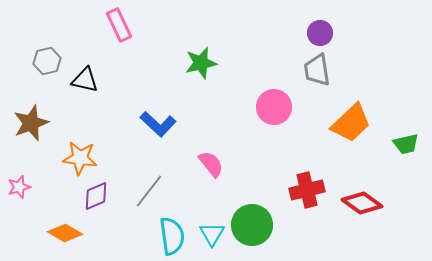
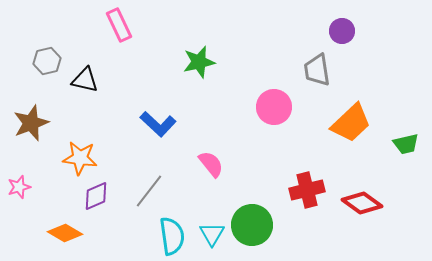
purple circle: moved 22 px right, 2 px up
green star: moved 2 px left, 1 px up
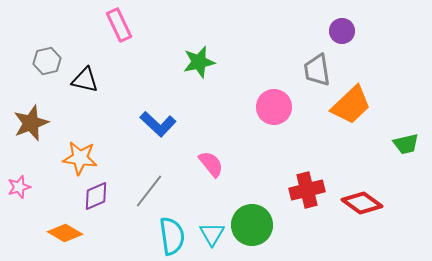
orange trapezoid: moved 18 px up
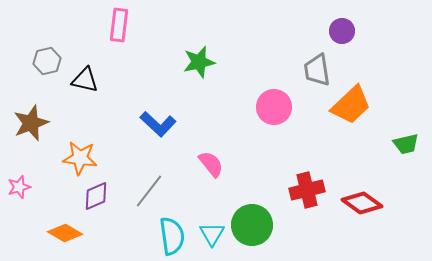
pink rectangle: rotated 32 degrees clockwise
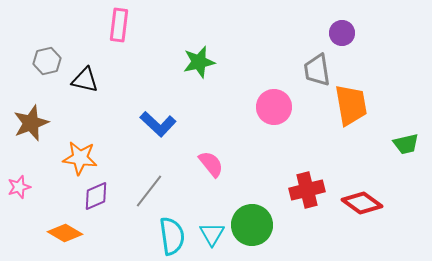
purple circle: moved 2 px down
orange trapezoid: rotated 57 degrees counterclockwise
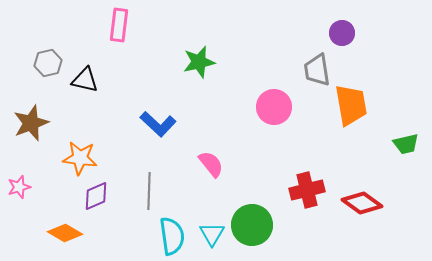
gray hexagon: moved 1 px right, 2 px down
gray line: rotated 36 degrees counterclockwise
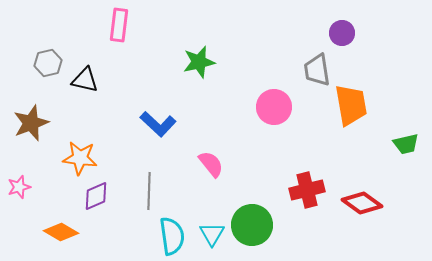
orange diamond: moved 4 px left, 1 px up
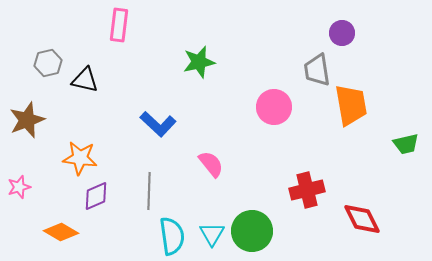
brown star: moved 4 px left, 3 px up
red diamond: moved 16 px down; rotated 27 degrees clockwise
green circle: moved 6 px down
